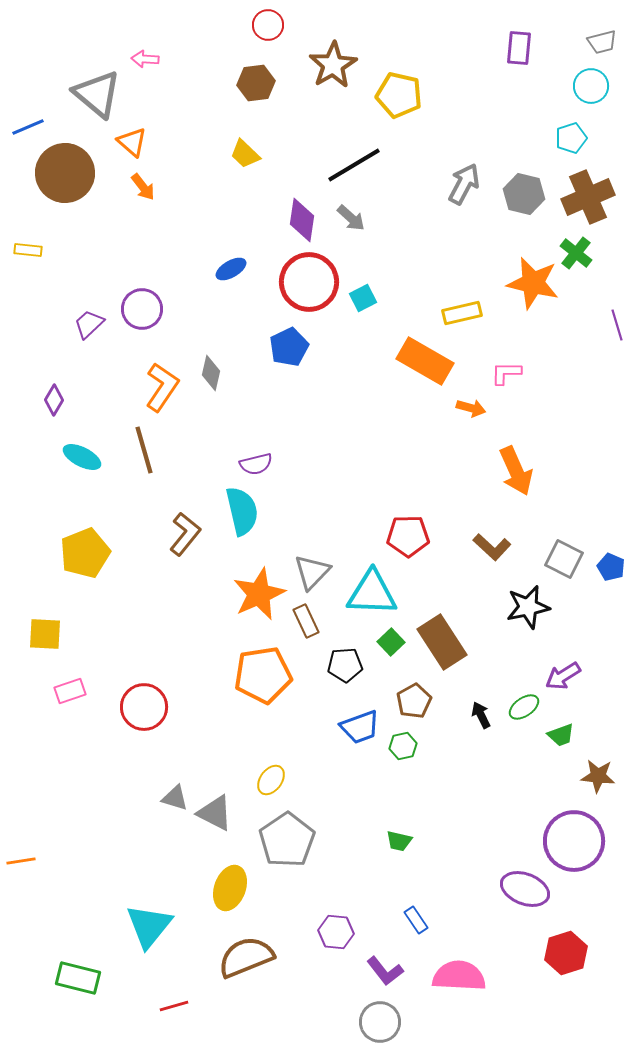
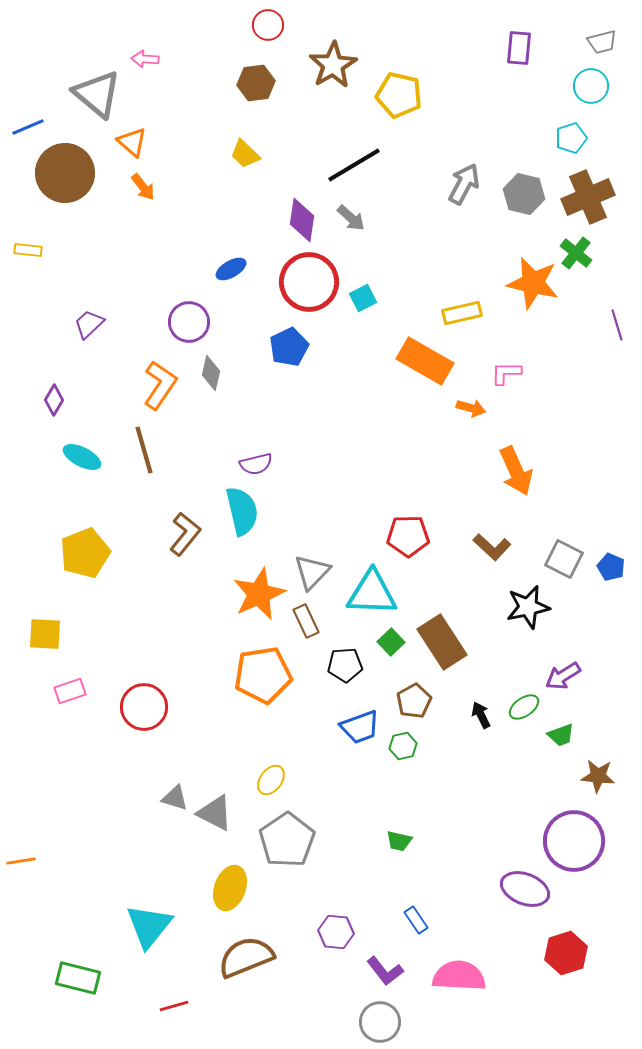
purple circle at (142, 309): moved 47 px right, 13 px down
orange L-shape at (162, 387): moved 2 px left, 2 px up
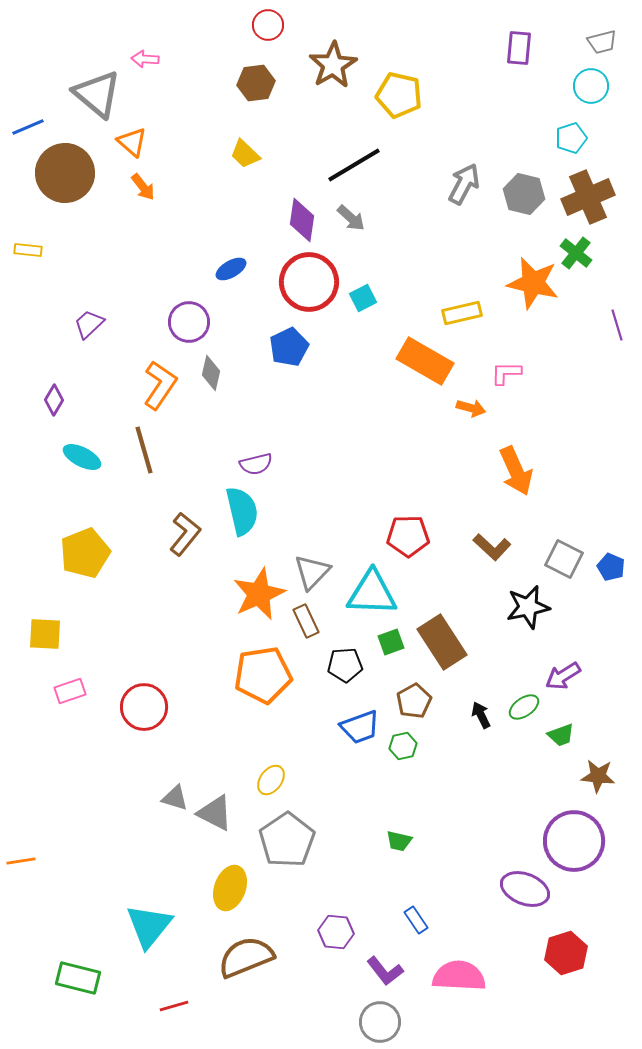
green square at (391, 642): rotated 24 degrees clockwise
